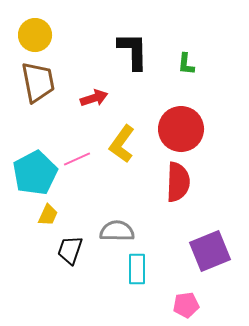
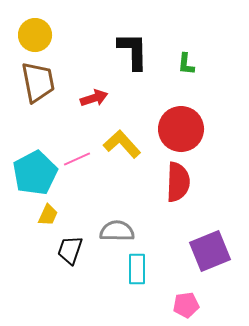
yellow L-shape: rotated 102 degrees clockwise
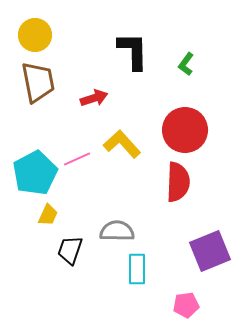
green L-shape: rotated 30 degrees clockwise
red circle: moved 4 px right, 1 px down
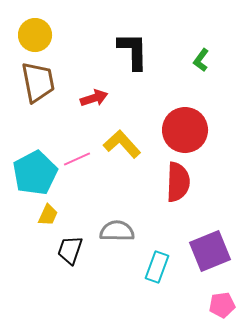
green L-shape: moved 15 px right, 4 px up
cyan rectangle: moved 20 px right, 2 px up; rotated 20 degrees clockwise
pink pentagon: moved 36 px right
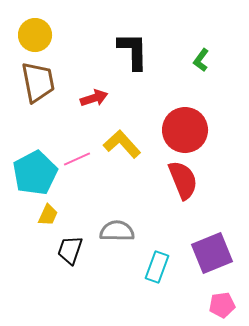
red semicircle: moved 5 px right, 2 px up; rotated 24 degrees counterclockwise
purple square: moved 2 px right, 2 px down
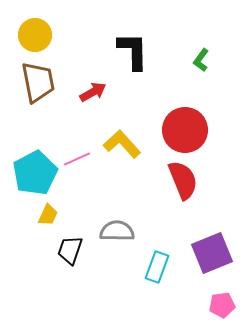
red arrow: moved 1 px left, 6 px up; rotated 12 degrees counterclockwise
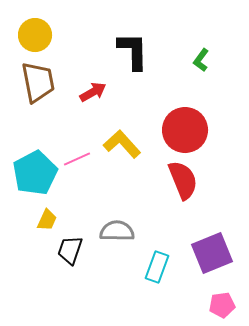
yellow trapezoid: moved 1 px left, 5 px down
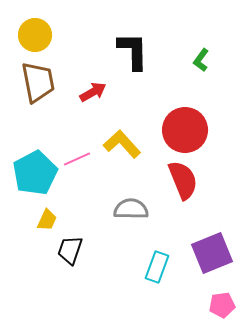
gray semicircle: moved 14 px right, 22 px up
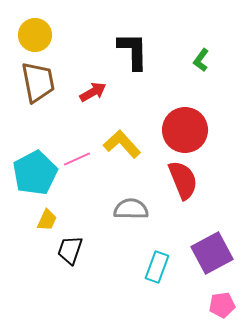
purple square: rotated 6 degrees counterclockwise
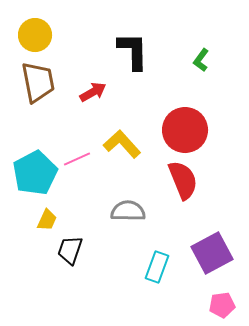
gray semicircle: moved 3 px left, 2 px down
